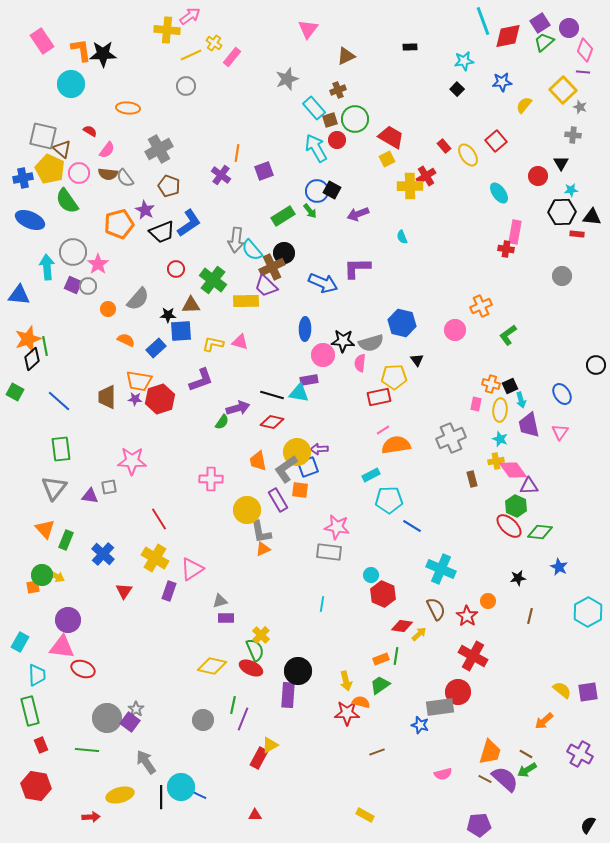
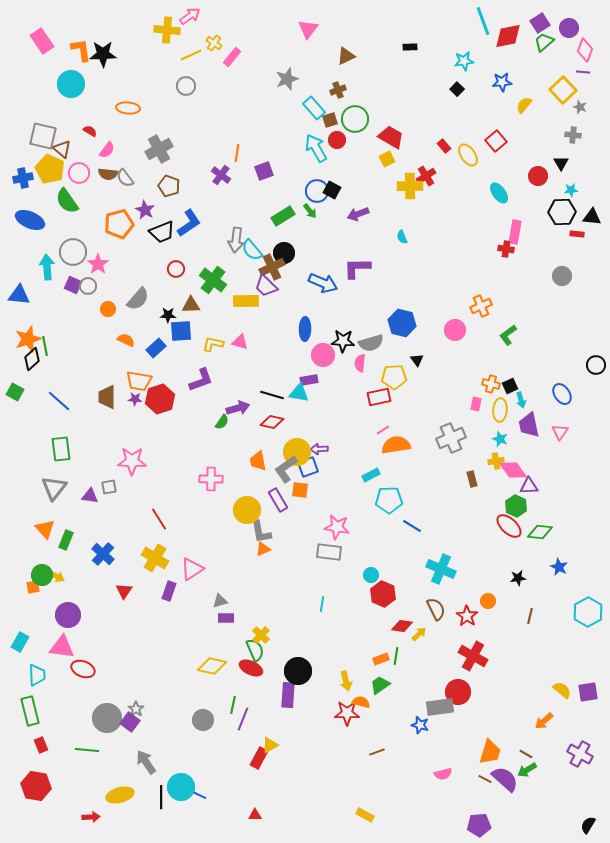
purple circle at (68, 620): moved 5 px up
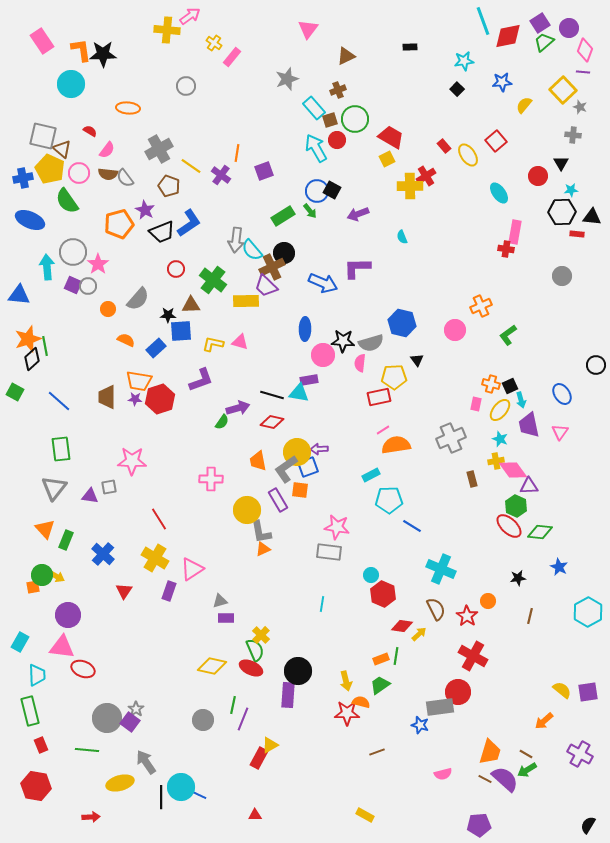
yellow line at (191, 55): moved 111 px down; rotated 60 degrees clockwise
yellow ellipse at (500, 410): rotated 35 degrees clockwise
yellow ellipse at (120, 795): moved 12 px up
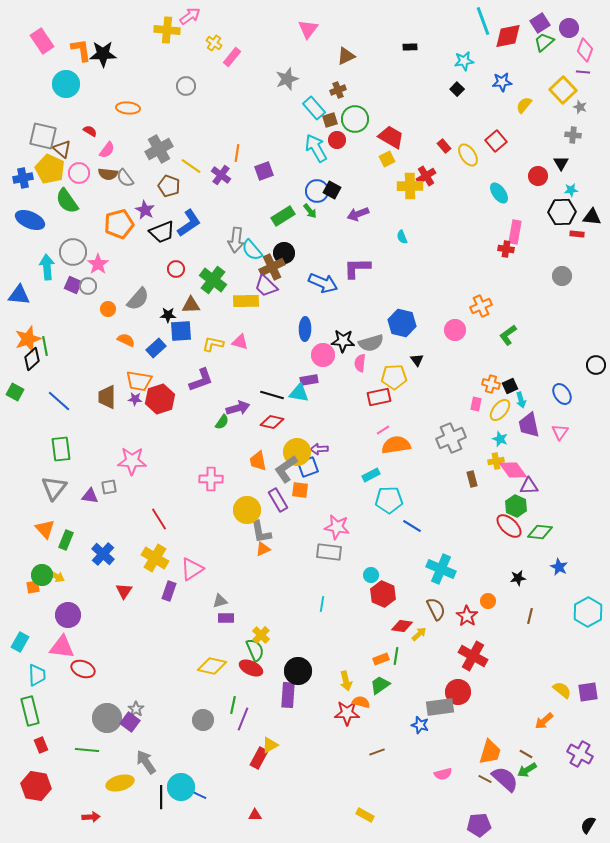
cyan circle at (71, 84): moved 5 px left
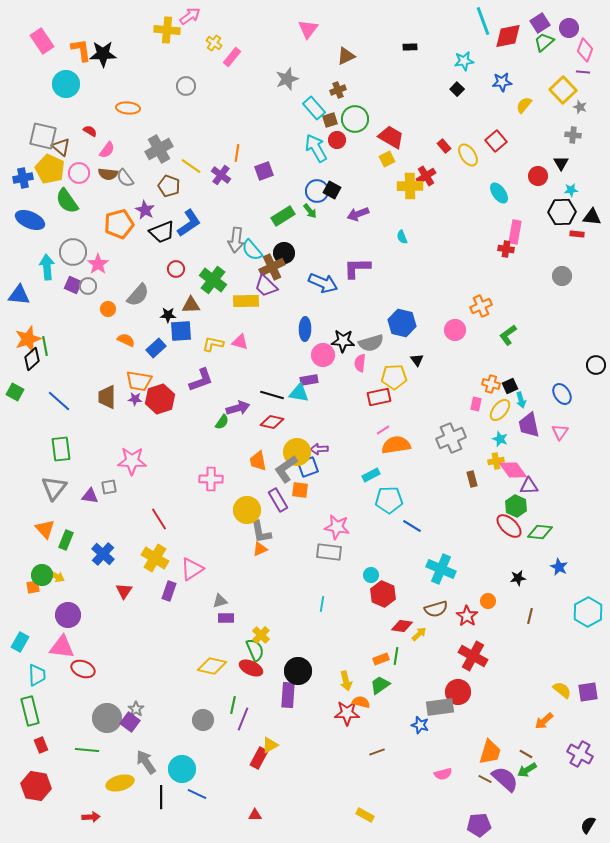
brown triangle at (62, 149): moved 1 px left, 2 px up
gray semicircle at (138, 299): moved 4 px up
orange triangle at (263, 549): moved 3 px left
brown semicircle at (436, 609): rotated 100 degrees clockwise
cyan circle at (181, 787): moved 1 px right, 18 px up
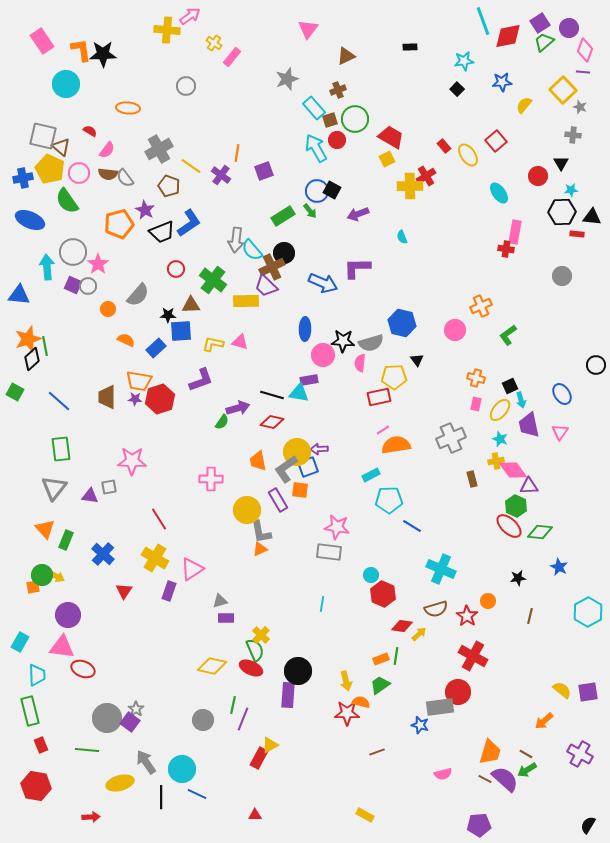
orange cross at (491, 384): moved 15 px left, 6 px up
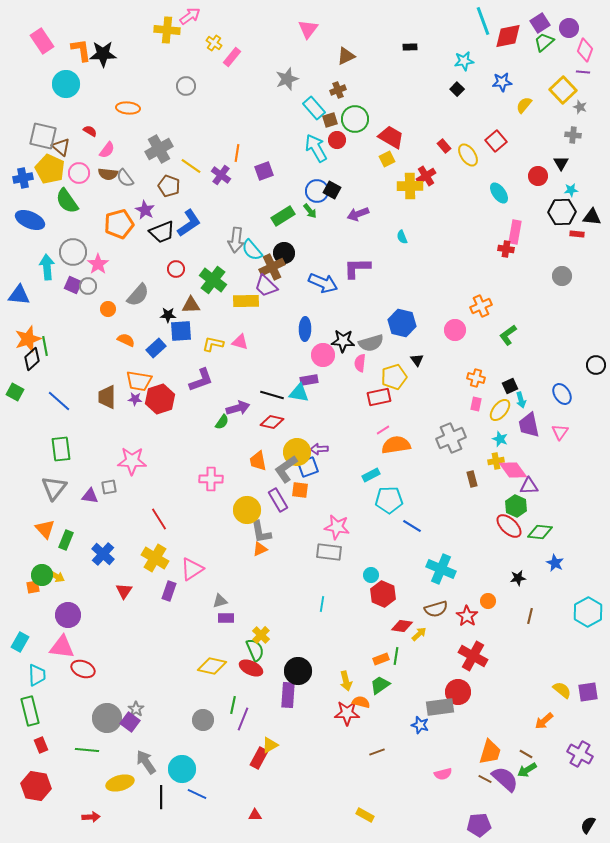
yellow pentagon at (394, 377): rotated 15 degrees counterclockwise
blue star at (559, 567): moved 4 px left, 4 px up
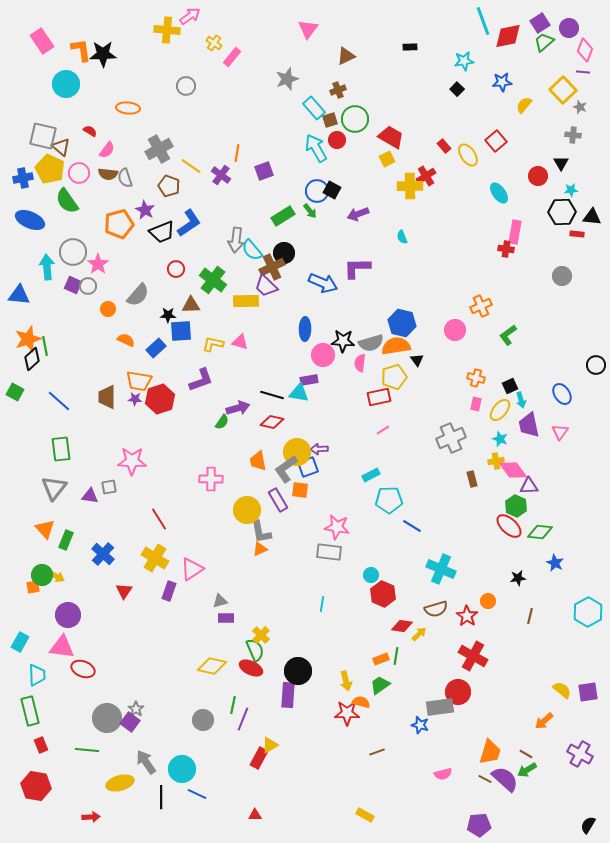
gray semicircle at (125, 178): rotated 18 degrees clockwise
orange semicircle at (396, 445): moved 99 px up
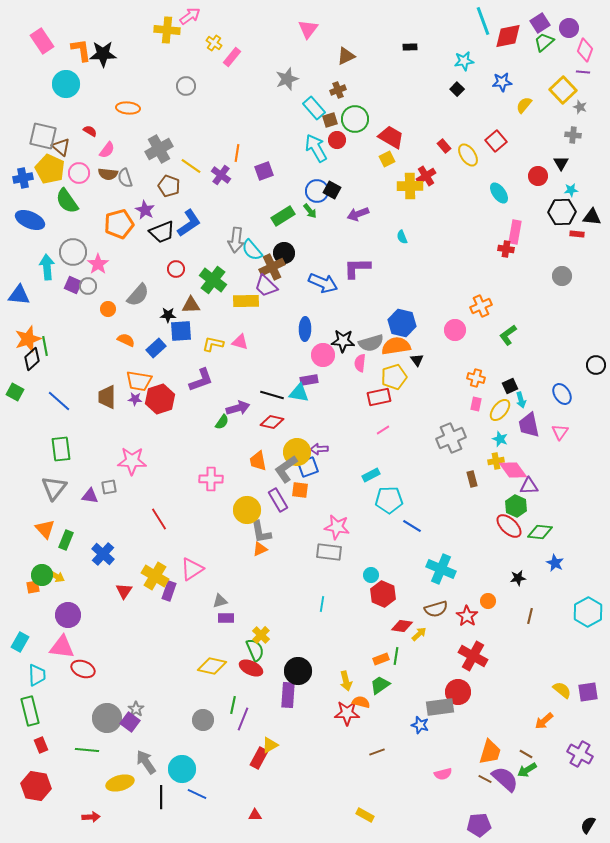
yellow cross at (155, 558): moved 18 px down
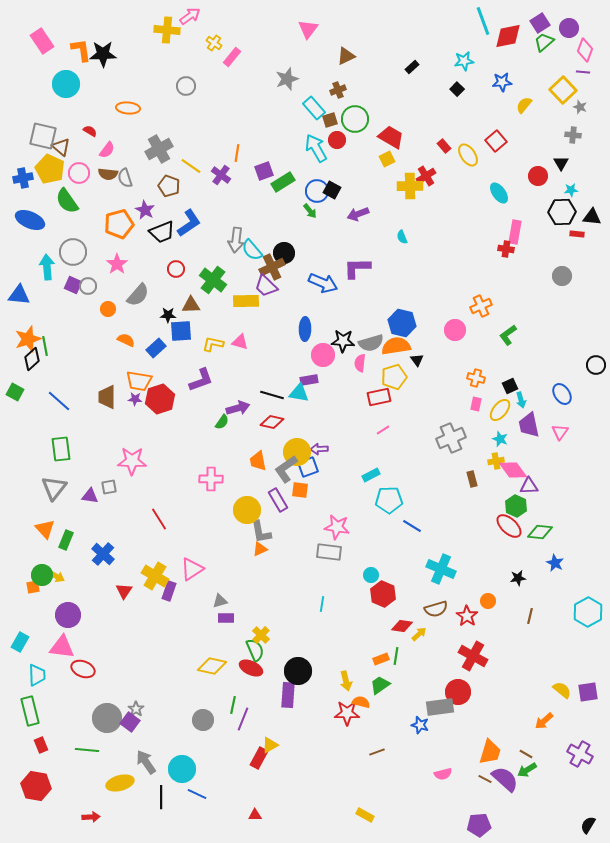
black rectangle at (410, 47): moved 2 px right, 20 px down; rotated 40 degrees counterclockwise
green rectangle at (283, 216): moved 34 px up
pink star at (98, 264): moved 19 px right
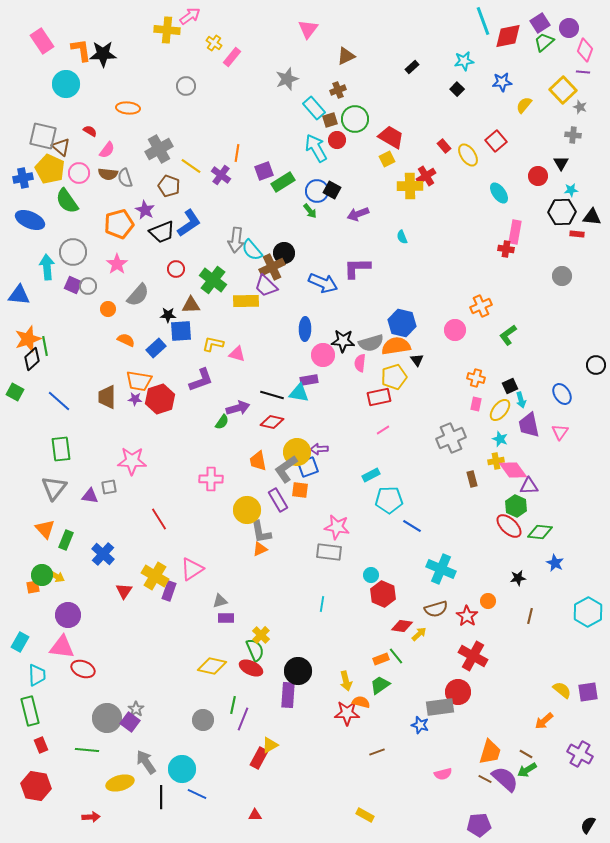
pink triangle at (240, 342): moved 3 px left, 12 px down
green line at (396, 656): rotated 48 degrees counterclockwise
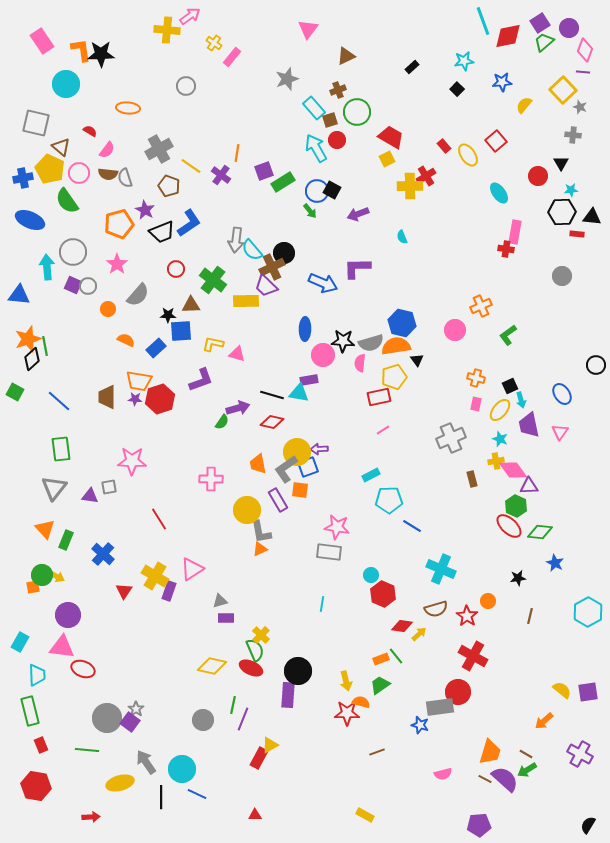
black star at (103, 54): moved 2 px left
green circle at (355, 119): moved 2 px right, 7 px up
gray square at (43, 136): moved 7 px left, 13 px up
orange trapezoid at (258, 461): moved 3 px down
